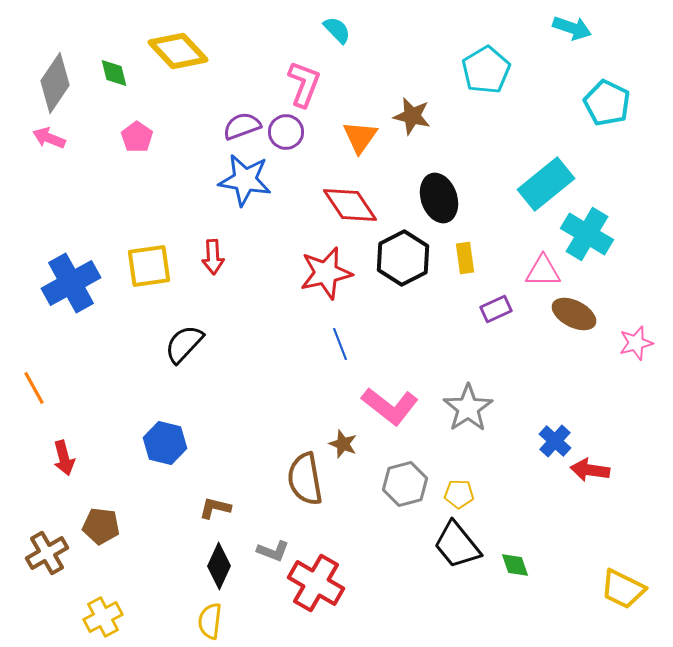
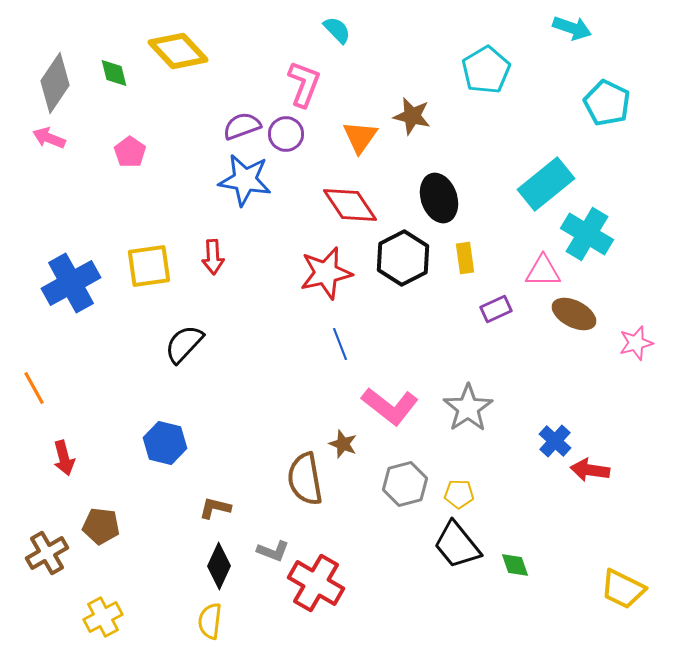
purple circle at (286, 132): moved 2 px down
pink pentagon at (137, 137): moved 7 px left, 15 px down
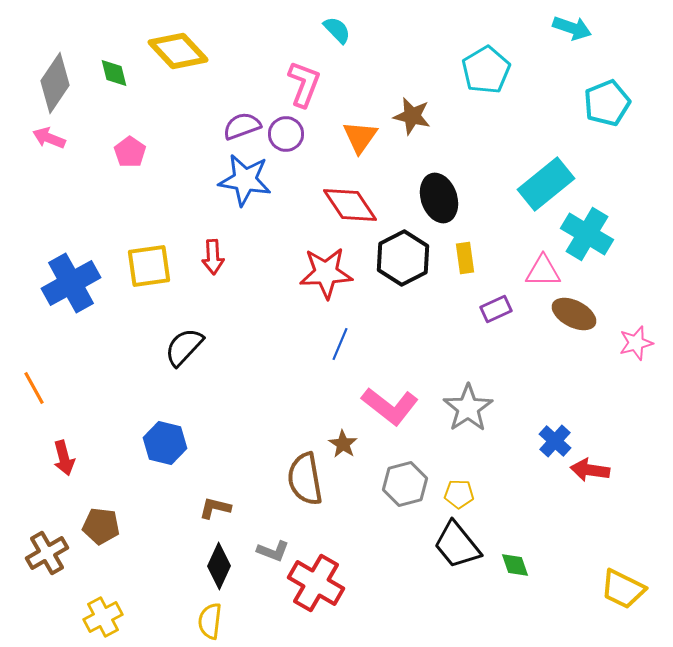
cyan pentagon at (607, 103): rotated 24 degrees clockwise
red star at (326, 273): rotated 10 degrees clockwise
black semicircle at (184, 344): moved 3 px down
blue line at (340, 344): rotated 44 degrees clockwise
brown star at (343, 444): rotated 12 degrees clockwise
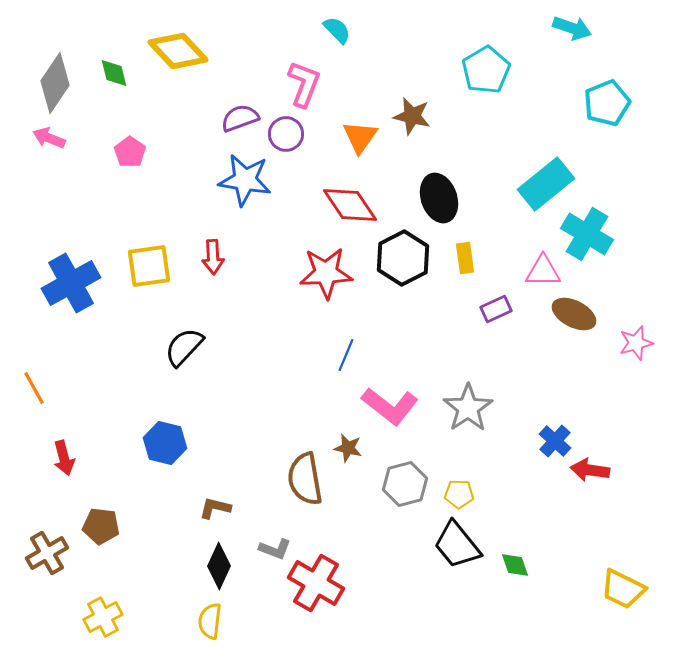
purple semicircle at (242, 126): moved 2 px left, 8 px up
blue line at (340, 344): moved 6 px right, 11 px down
brown star at (343, 444): moved 5 px right, 4 px down; rotated 20 degrees counterclockwise
gray L-shape at (273, 551): moved 2 px right, 2 px up
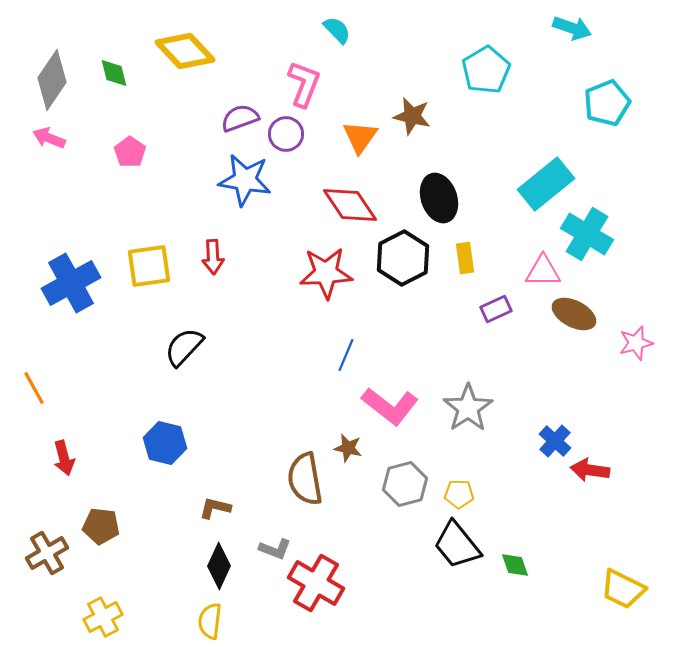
yellow diamond at (178, 51): moved 7 px right
gray diamond at (55, 83): moved 3 px left, 3 px up
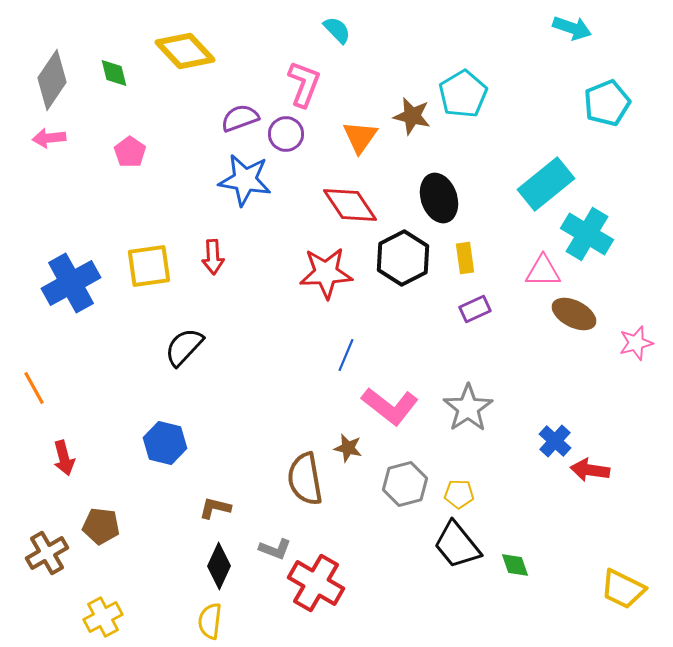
cyan pentagon at (486, 70): moved 23 px left, 24 px down
pink arrow at (49, 138): rotated 28 degrees counterclockwise
purple rectangle at (496, 309): moved 21 px left
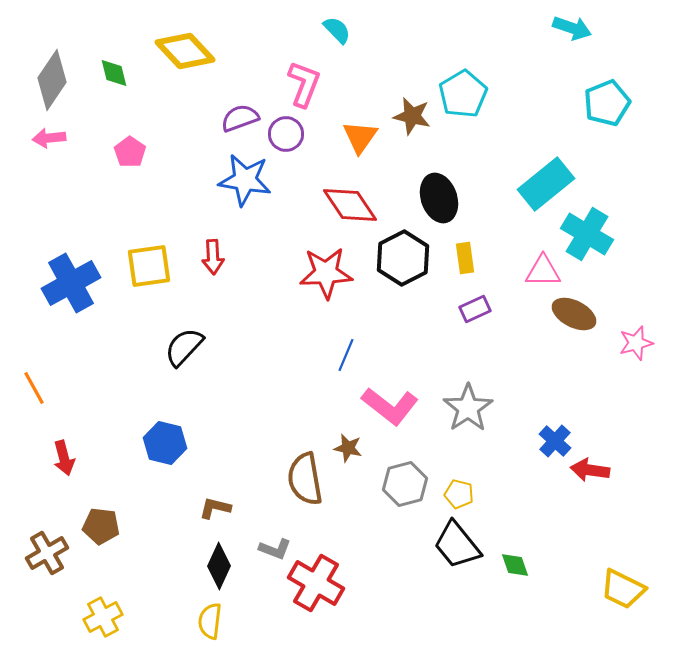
yellow pentagon at (459, 494): rotated 12 degrees clockwise
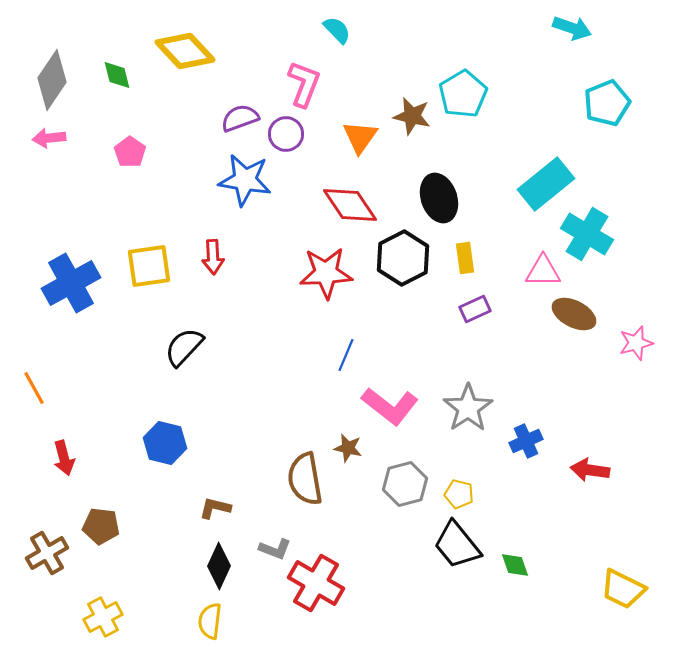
green diamond at (114, 73): moved 3 px right, 2 px down
blue cross at (555, 441): moved 29 px left; rotated 24 degrees clockwise
